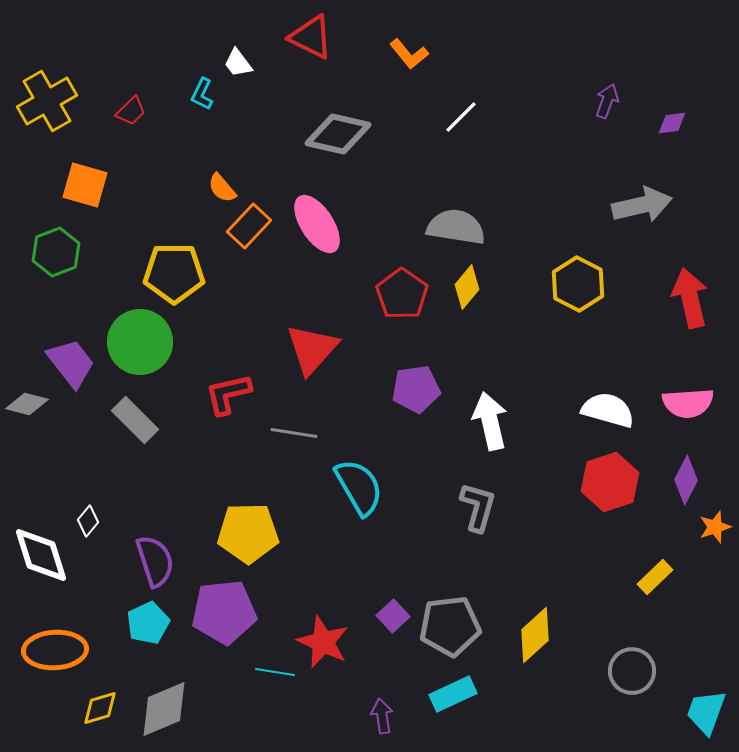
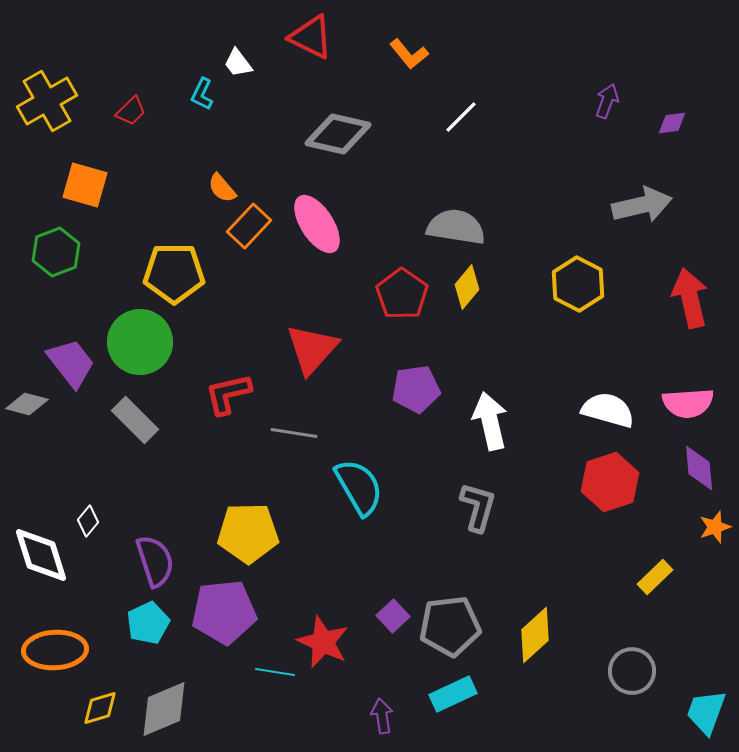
purple diamond at (686, 480): moved 13 px right, 12 px up; rotated 33 degrees counterclockwise
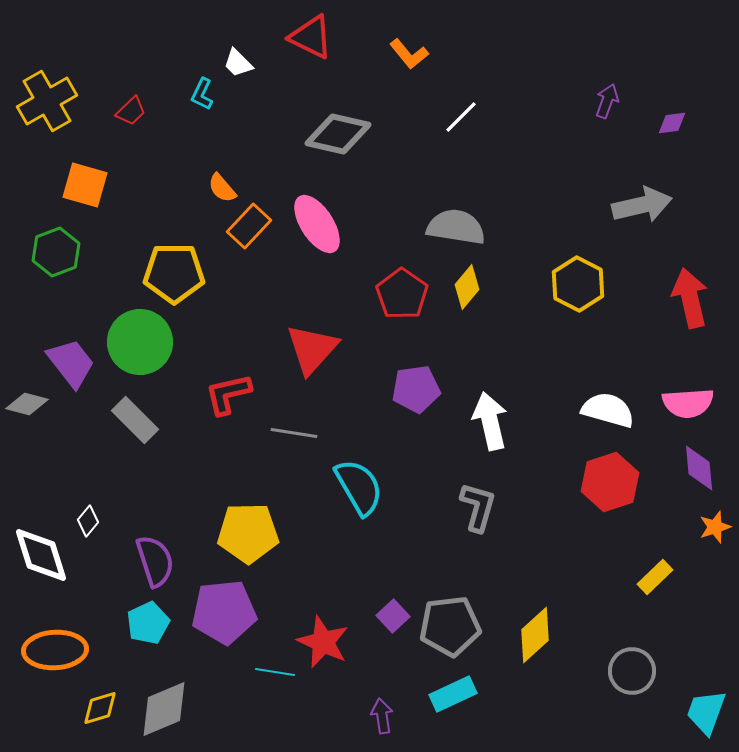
white trapezoid at (238, 63): rotated 8 degrees counterclockwise
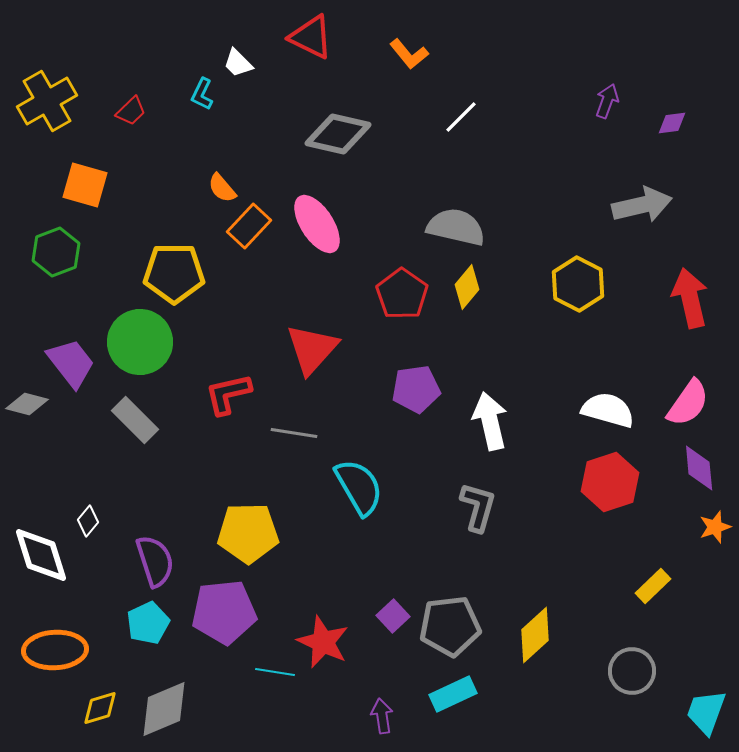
gray semicircle at (456, 227): rotated 4 degrees clockwise
pink semicircle at (688, 403): rotated 51 degrees counterclockwise
yellow rectangle at (655, 577): moved 2 px left, 9 px down
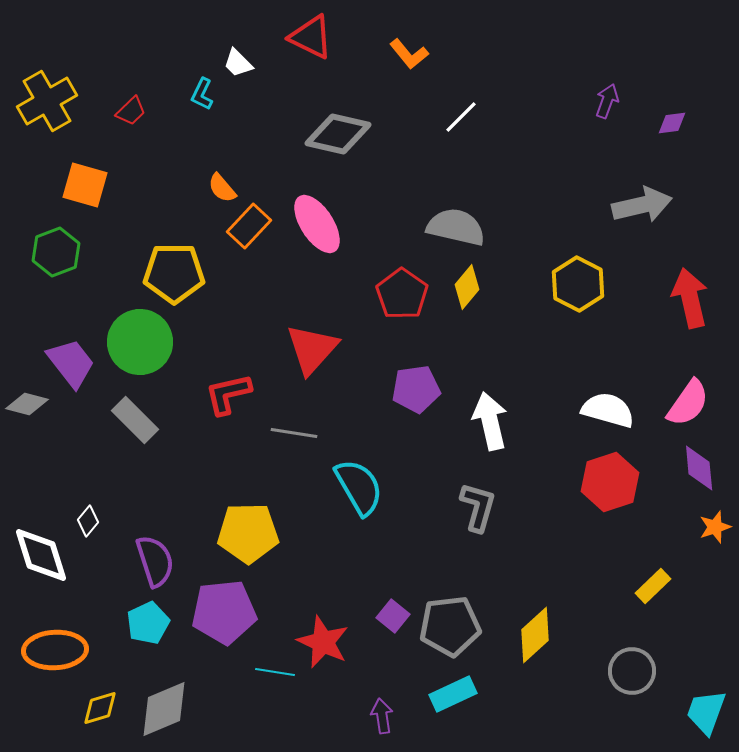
purple square at (393, 616): rotated 8 degrees counterclockwise
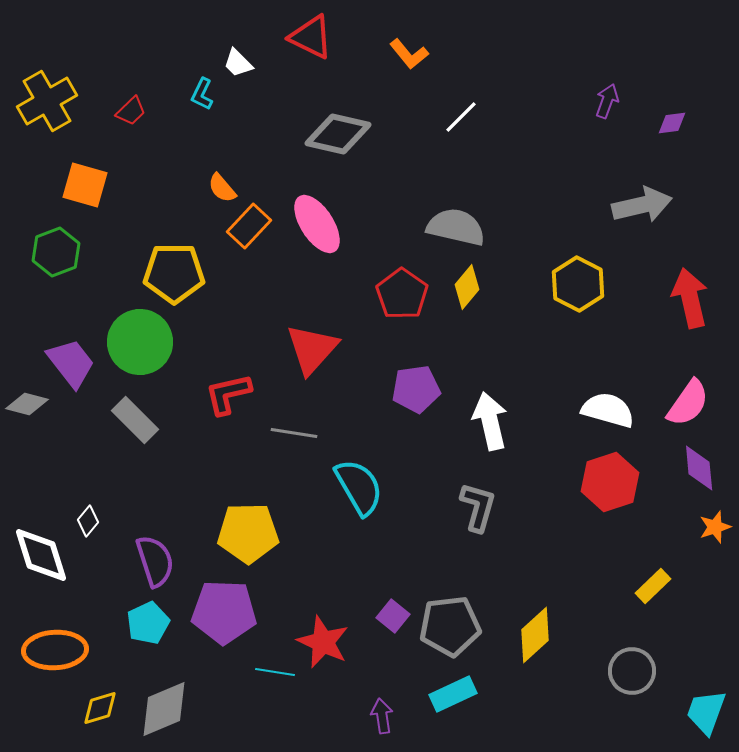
purple pentagon at (224, 612): rotated 8 degrees clockwise
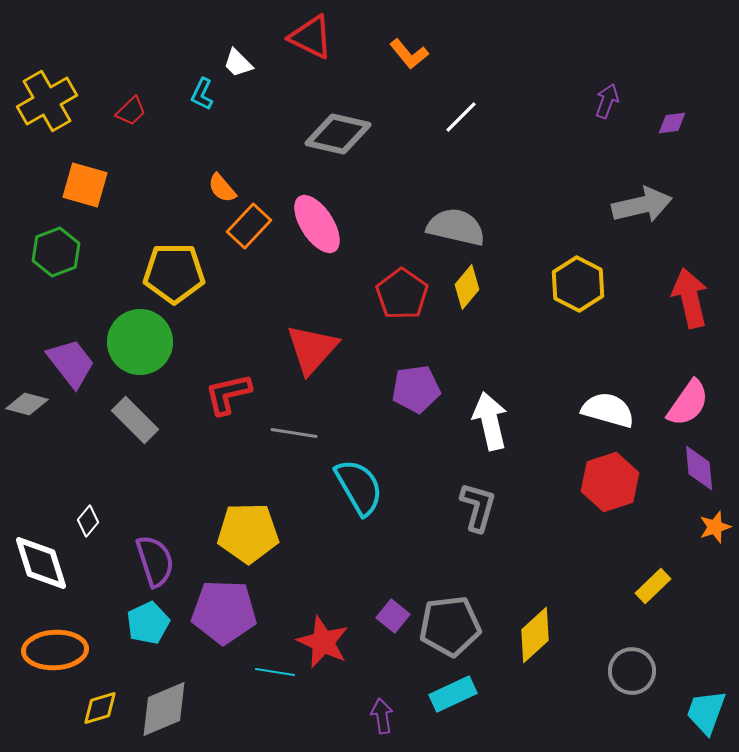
white diamond at (41, 555): moved 8 px down
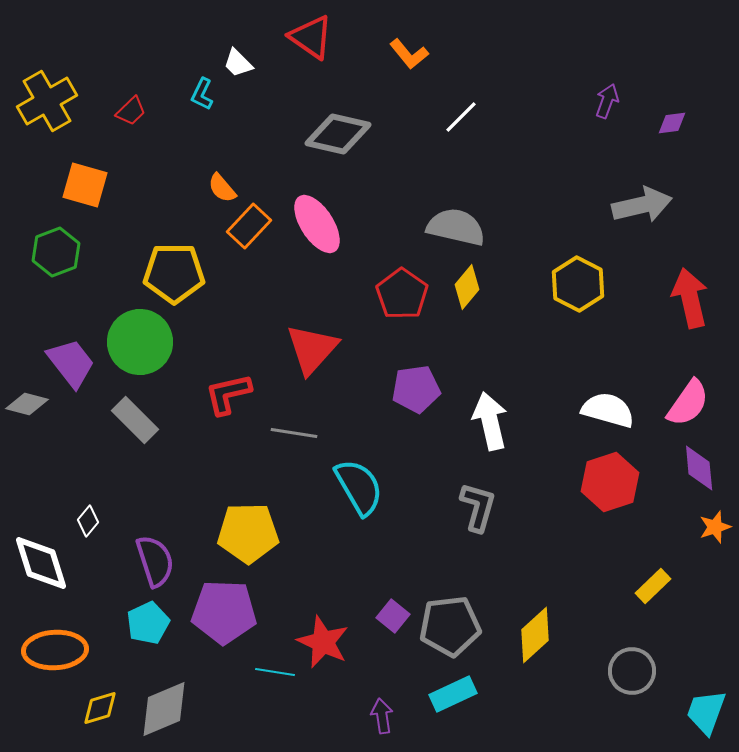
red triangle at (311, 37): rotated 9 degrees clockwise
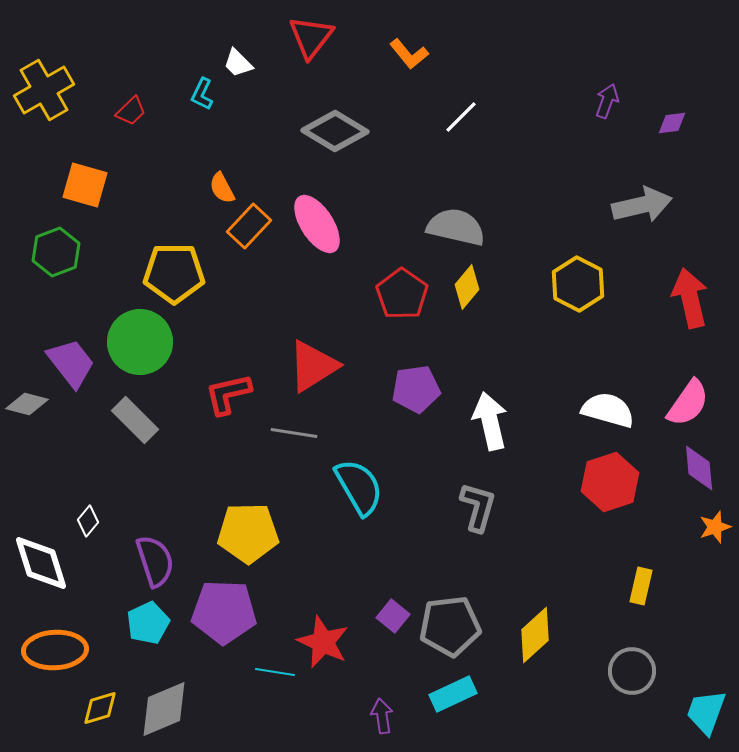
red triangle at (311, 37): rotated 33 degrees clockwise
yellow cross at (47, 101): moved 3 px left, 11 px up
gray diamond at (338, 134): moved 3 px left, 3 px up; rotated 18 degrees clockwise
orange semicircle at (222, 188): rotated 12 degrees clockwise
red triangle at (312, 349): moved 1 px right, 17 px down; rotated 16 degrees clockwise
yellow rectangle at (653, 586): moved 12 px left; rotated 33 degrees counterclockwise
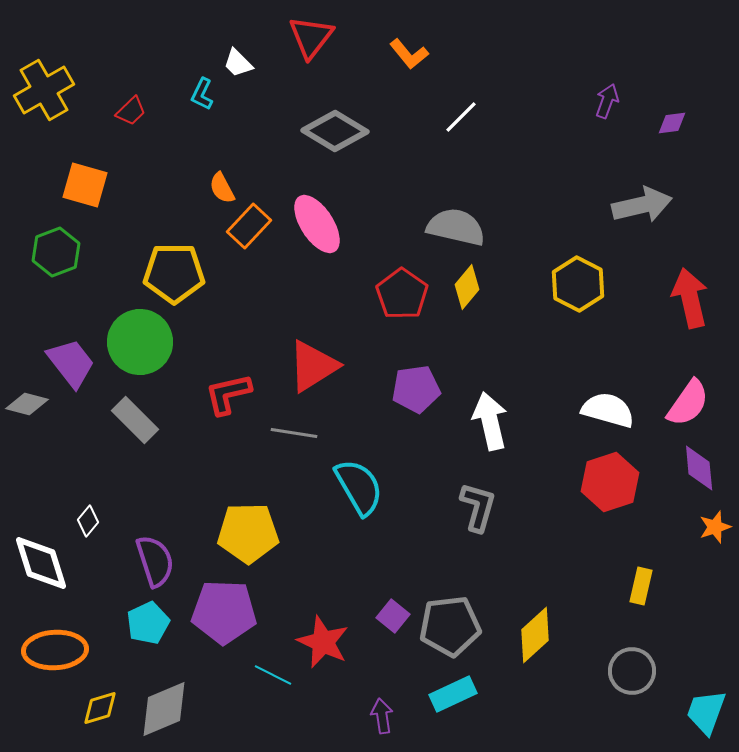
cyan line at (275, 672): moved 2 px left, 3 px down; rotated 18 degrees clockwise
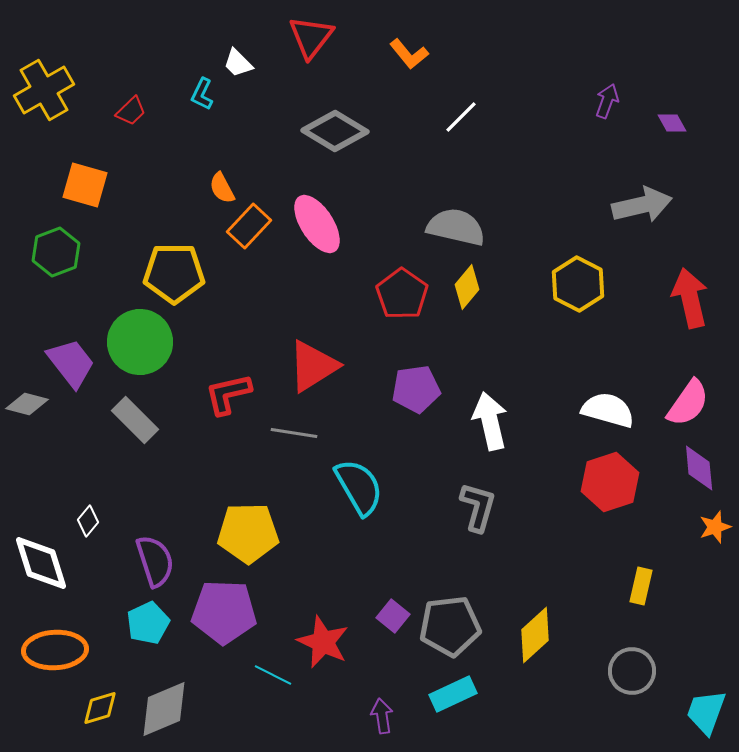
purple diamond at (672, 123): rotated 68 degrees clockwise
